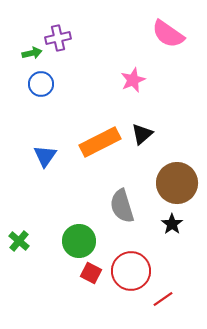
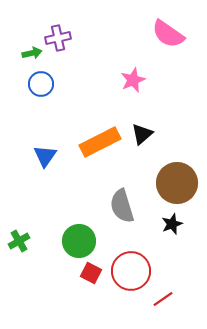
black star: rotated 15 degrees clockwise
green cross: rotated 20 degrees clockwise
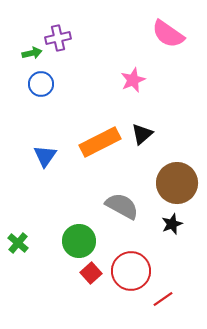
gray semicircle: rotated 136 degrees clockwise
green cross: moved 1 px left, 2 px down; rotated 20 degrees counterclockwise
red square: rotated 20 degrees clockwise
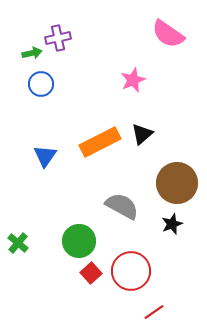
red line: moved 9 px left, 13 px down
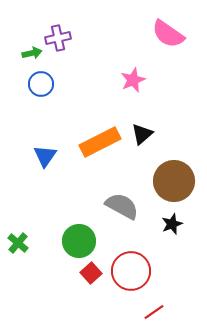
brown circle: moved 3 px left, 2 px up
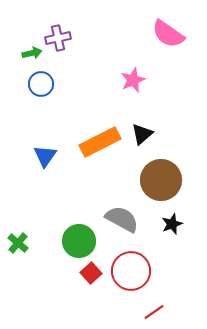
brown circle: moved 13 px left, 1 px up
gray semicircle: moved 13 px down
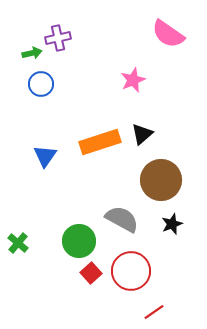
orange rectangle: rotated 9 degrees clockwise
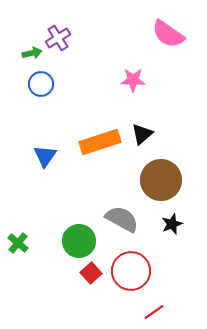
purple cross: rotated 20 degrees counterclockwise
pink star: rotated 25 degrees clockwise
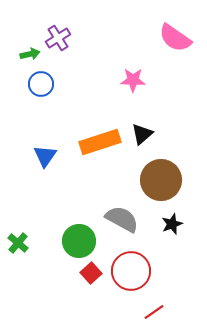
pink semicircle: moved 7 px right, 4 px down
green arrow: moved 2 px left, 1 px down
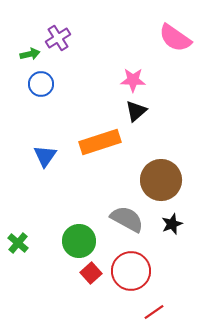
black triangle: moved 6 px left, 23 px up
gray semicircle: moved 5 px right
